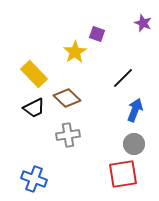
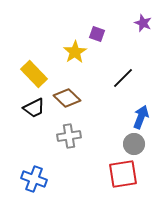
blue arrow: moved 6 px right, 7 px down
gray cross: moved 1 px right, 1 px down
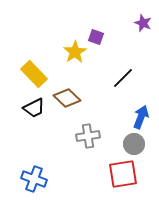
purple square: moved 1 px left, 3 px down
gray cross: moved 19 px right
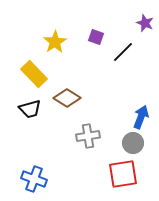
purple star: moved 2 px right
yellow star: moved 20 px left, 10 px up
black line: moved 26 px up
brown diamond: rotated 12 degrees counterclockwise
black trapezoid: moved 4 px left, 1 px down; rotated 10 degrees clockwise
gray circle: moved 1 px left, 1 px up
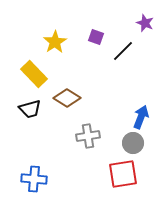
black line: moved 1 px up
blue cross: rotated 15 degrees counterclockwise
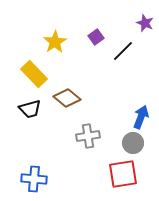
purple square: rotated 35 degrees clockwise
brown diamond: rotated 8 degrees clockwise
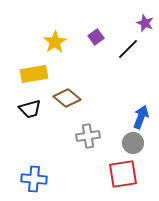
black line: moved 5 px right, 2 px up
yellow rectangle: rotated 56 degrees counterclockwise
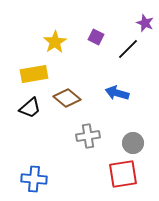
purple square: rotated 28 degrees counterclockwise
black trapezoid: moved 1 px up; rotated 25 degrees counterclockwise
blue arrow: moved 24 px left, 24 px up; rotated 95 degrees counterclockwise
